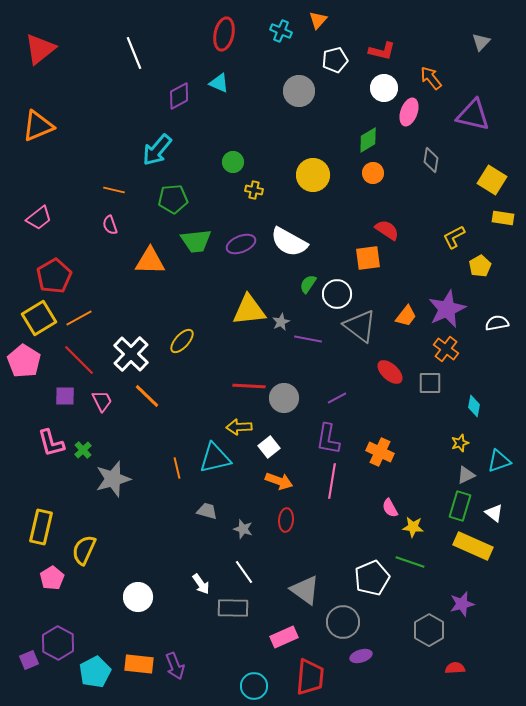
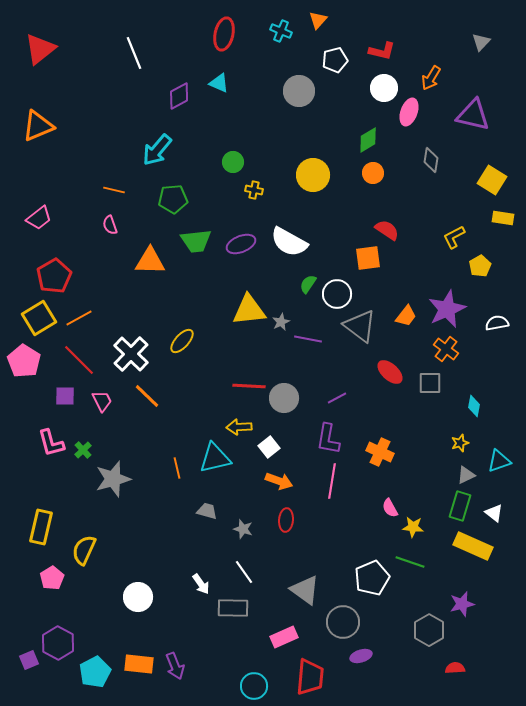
orange arrow at (431, 78): rotated 110 degrees counterclockwise
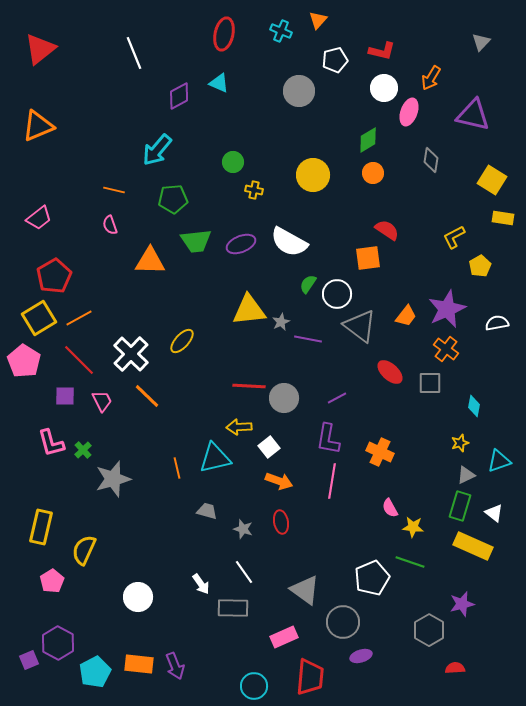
red ellipse at (286, 520): moved 5 px left, 2 px down; rotated 15 degrees counterclockwise
pink pentagon at (52, 578): moved 3 px down
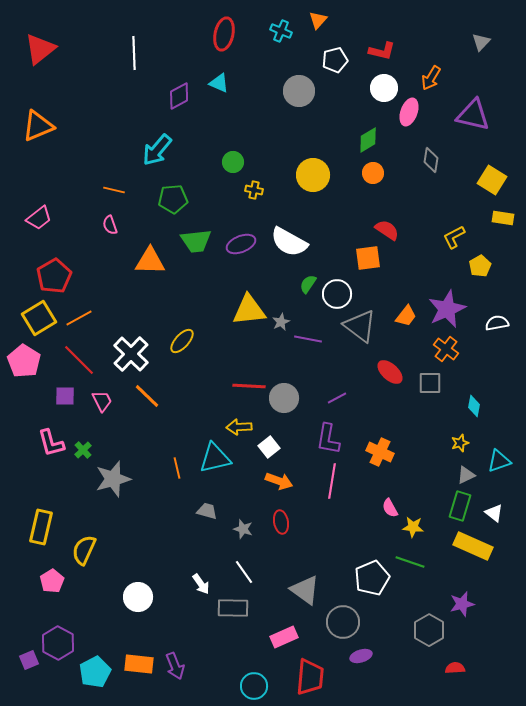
white line at (134, 53): rotated 20 degrees clockwise
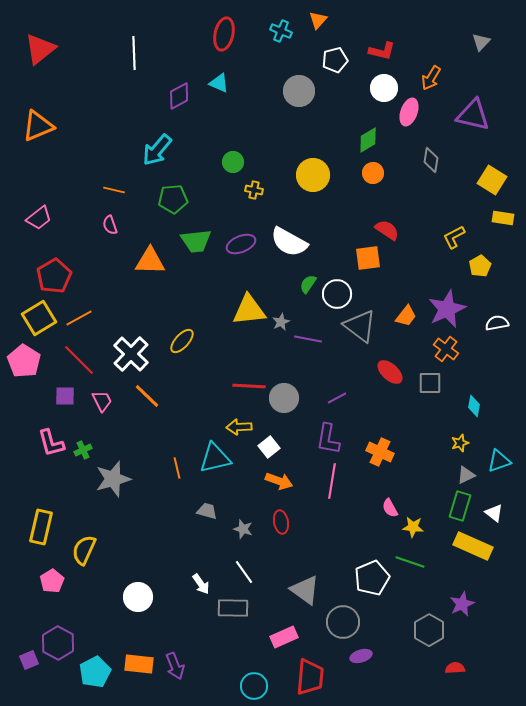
green cross at (83, 450): rotated 18 degrees clockwise
purple star at (462, 604): rotated 10 degrees counterclockwise
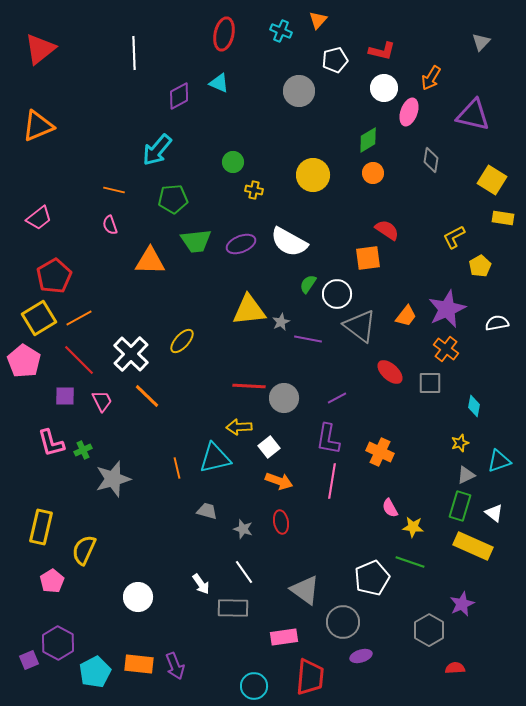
pink rectangle at (284, 637): rotated 16 degrees clockwise
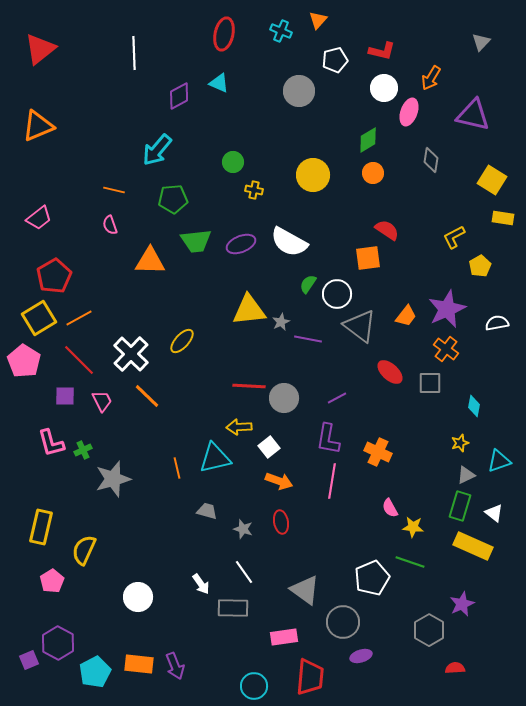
orange cross at (380, 452): moved 2 px left
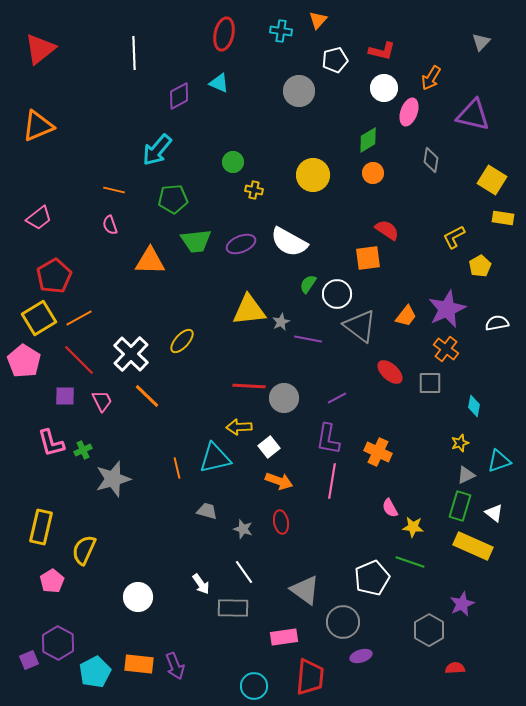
cyan cross at (281, 31): rotated 15 degrees counterclockwise
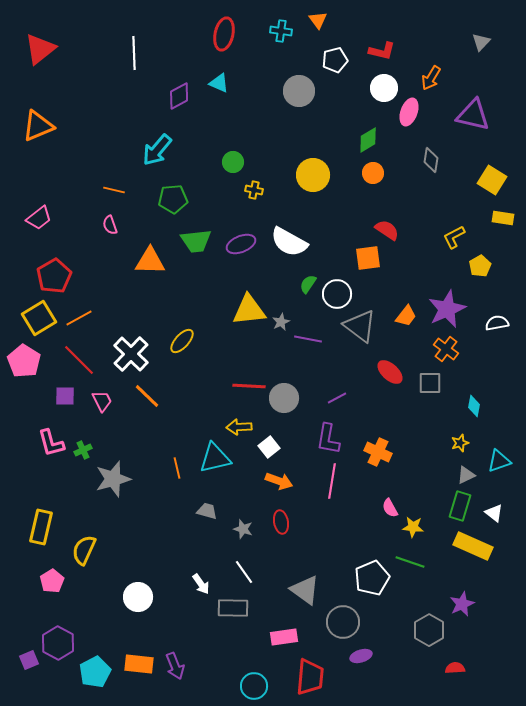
orange triangle at (318, 20): rotated 18 degrees counterclockwise
